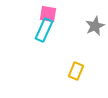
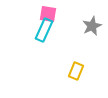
gray star: moved 3 px left
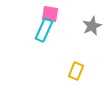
pink square: moved 2 px right
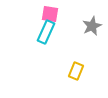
cyan rectangle: moved 2 px right, 2 px down
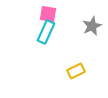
pink square: moved 2 px left
yellow rectangle: rotated 42 degrees clockwise
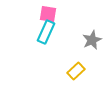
gray star: moved 14 px down
yellow rectangle: rotated 18 degrees counterclockwise
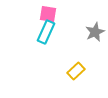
gray star: moved 3 px right, 8 px up
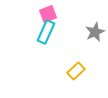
pink square: rotated 30 degrees counterclockwise
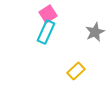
pink square: rotated 12 degrees counterclockwise
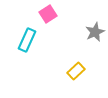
cyan rectangle: moved 19 px left, 8 px down
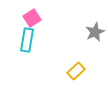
pink square: moved 16 px left, 4 px down
cyan rectangle: rotated 15 degrees counterclockwise
